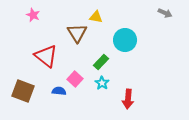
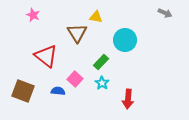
blue semicircle: moved 1 px left
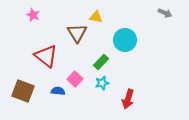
cyan star: rotated 24 degrees clockwise
red arrow: rotated 12 degrees clockwise
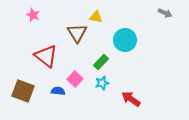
red arrow: moved 3 px right; rotated 108 degrees clockwise
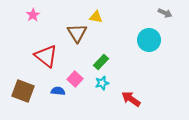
pink star: rotated 16 degrees clockwise
cyan circle: moved 24 px right
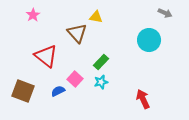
brown triangle: rotated 10 degrees counterclockwise
cyan star: moved 1 px left, 1 px up
blue semicircle: rotated 32 degrees counterclockwise
red arrow: moved 12 px right; rotated 30 degrees clockwise
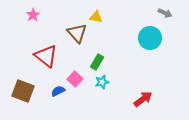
cyan circle: moved 1 px right, 2 px up
green rectangle: moved 4 px left; rotated 14 degrees counterclockwise
cyan star: moved 1 px right
red arrow: rotated 78 degrees clockwise
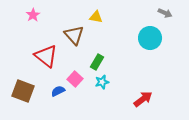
brown triangle: moved 3 px left, 2 px down
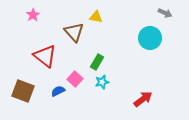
brown triangle: moved 3 px up
red triangle: moved 1 px left
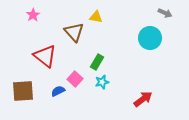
brown square: rotated 25 degrees counterclockwise
